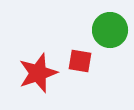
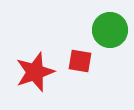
red star: moved 3 px left, 1 px up
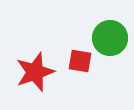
green circle: moved 8 px down
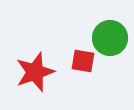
red square: moved 3 px right
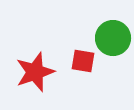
green circle: moved 3 px right
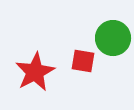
red star: rotated 9 degrees counterclockwise
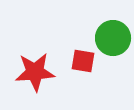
red star: rotated 24 degrees clockwise
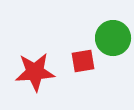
red square: rotated 20 degrees counterclockwise
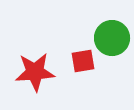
green circle: moved 1 px left
